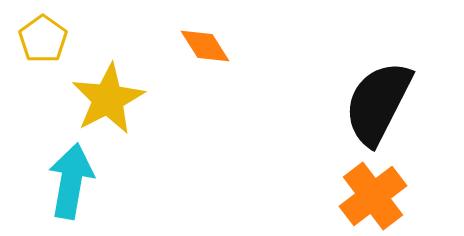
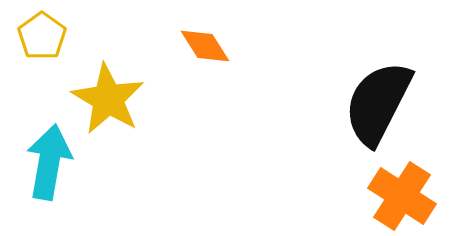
yellow pentagon: moved 1 px left, 3 px up
yellow star: rotated 14 degrees counterclockwise
cyan arrow: moved 22 px left, 19 px up
orange cross: moved 29 px right; rotated 20 degrees counterclockwise
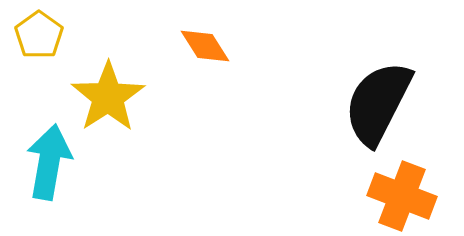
yellow pentagon: moved 3 px left, 1 px up
yellow star: moved 2 px up; rotated 8 degrees clockwise
orange cross: rotated 12 degrees counterclockwise
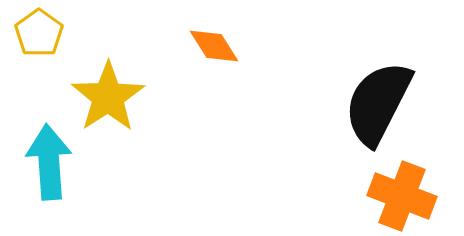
yellow pentagon: moved 2 px up
orange diamond: moved 9 px right
cyan arrow: rotated 14 degrees counterclockwise
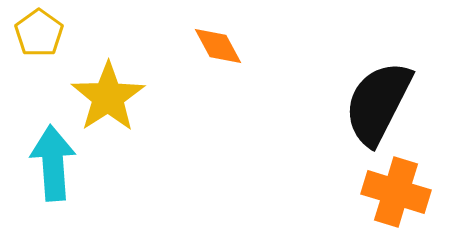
orange diamond: moved 4 px right; rotated 4 degrees clockwise
cyan arrow: moved 4 px right, 1 px down
orange cross: moved 6 px left, 4 px up; rotated 4 degrees counterclockwise
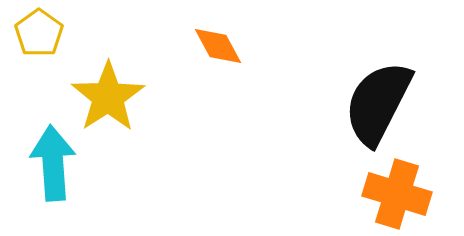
orange cross: moved 1 px right, 2 px down
